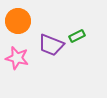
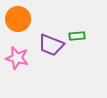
orange circle: moved 2 px up
green rectangle: rotated 21 degrees clockwise
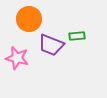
orange circle: moved 11 px right
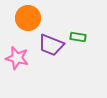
orange circle: moved 1 px left, 1 px up
green rectangle: moved 1 px right, 1 px down; rotated 14 degrees clockwise
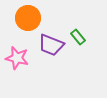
green rectangle: rotated 42 degrees clockwise
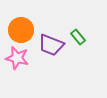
orange circle: moved 7 px left, 12 px down
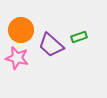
green rectangle: moved 1 px right; rotated 70 degrees counterclockwise
purple trapezoid: rotated 20 degrees clockwise
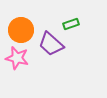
green rectangle: moved 8 px left, 13 px up
purple trapezoid: moved 1 px up
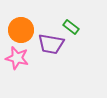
green rectangle: moved 3 px down; rotated 56 degrees clockwise
purple trapezoid: rotated 32 degrees counterclockwise
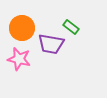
orange circle: moved 1 px right, 2 px up
pink star: moved 2 px right, 1 px down
